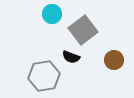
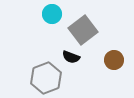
gray hexagon: moved 2 px right, 2 px down; rotated 12 degrees counterclockwise
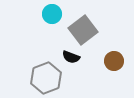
brown circle: moved 1 px down
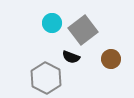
cyan circle: moved 9 px down
brown circle: moved 3 px left, 2 px up
gray hexagon: rotated 12 degrees counterclockwise
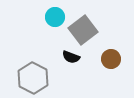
cyan circle: moved 3 px right, 6 px up
gray hexagon: moved 13 px left
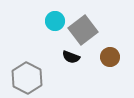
cyan circle: moved 4 px down
brown circle: moved 1 px left, 2 px up
gray hexagon: moved 6 px left
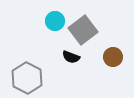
brown circle: moved 3 px right
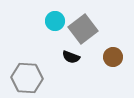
gray square: moved 1 px up
gray hexagon: rotated 24 degrees counterclockwise
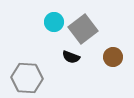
cyan circle: moved 1 px left, 1 px down
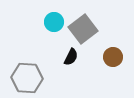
black semicircle: rotated 84 degrees counterclockwise
